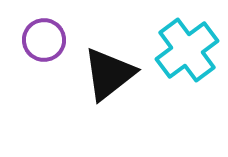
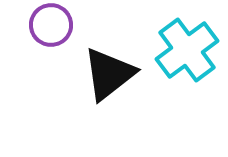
purple circle: moved 7 px right, 15 px up
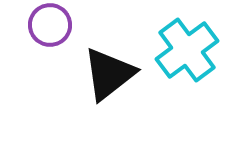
purple circle: moved 1 px left
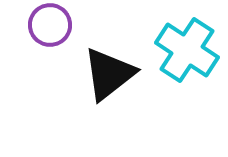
cyan cross: rotated 20 degrees counterclockwise
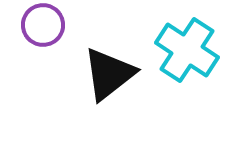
purple circle: moved 7 px left
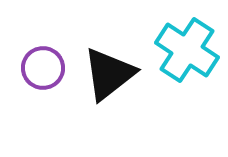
purple circle: moved 43 px down
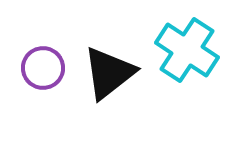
black triangle: moved 1 px up
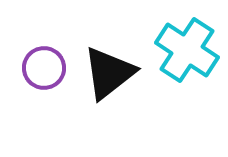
purple circle: moved 1 px right
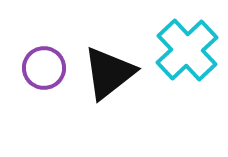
cyan cross: rotated 14 degrees clockwise
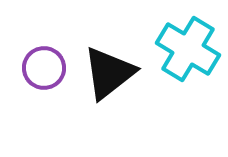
cyan cross: moved 1 px right, 1 px up; rotated 16 degrees counterclockwise
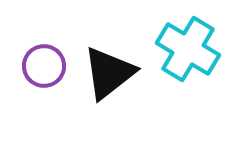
purple circle: moved 2 px up
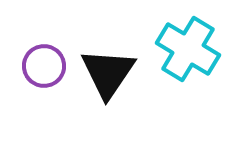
black triangle: moved 1 px left; rotated 18 degrees counterclockwise
